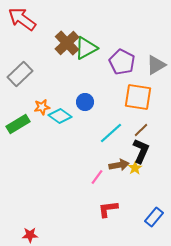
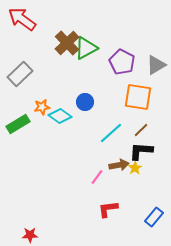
black L-shape: rotated 110 degrees counterclockwise
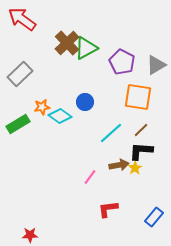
pink line: moved 7 px left
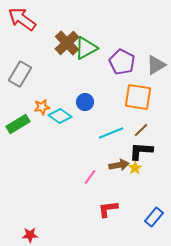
gray rectangle: rotated 15 degrees counterclockwise
cyan line: rotated 20 degrees clockwise
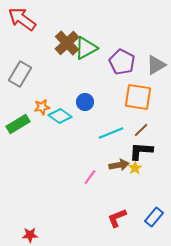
red L-shape: moved 9 px right, 9 px down; rotated 15 degrees counterclockwise
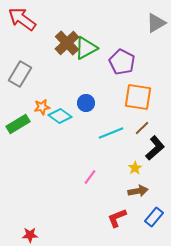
gray triangle: moved 42 px up
blue circle: moved 1 px right, 1 px down
brown line: moved 1 px right, 2 px up
black L-shape: moved 14 px right, 3 px up; rotated 135 degrees clockwise
brown arrow: moved 19 px right, 26 px down
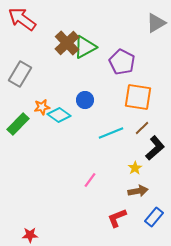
green triangle: moved 1 px left, 1 px up
blue circle: moved 1 px left, 3 px up
cyan diamond: moved 1 px left, 1 px up
green rectangle: rotated 15 degrees counterclockwise
pink line: moved 3 px down
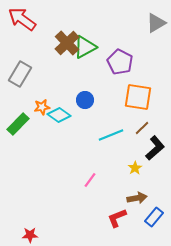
purple pentagon: moved 2 px left
cyan line: moved 2 px down
brown arrow: moved 1 px left, 7 px down
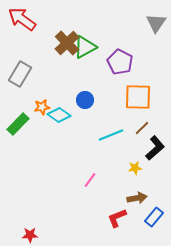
gray triangle: rotated 25 degrees counterclockwise
orange square: rotated 8 degrees counterclockwise
yellow star: rotated 24 degrees clockwise
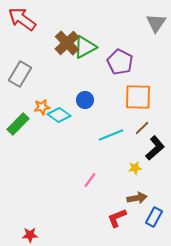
blue rectangle: rotated 12 degrees counterclockwise
